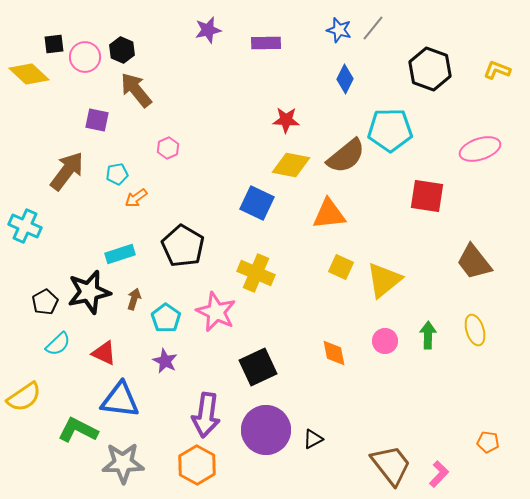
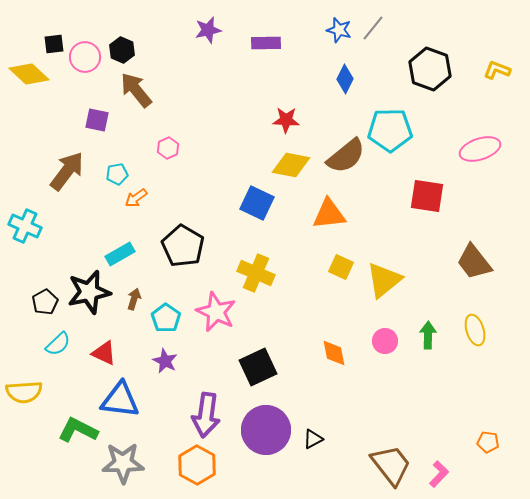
cyan rectangle at (120, 254): rotated 12 degrees counterclockwise
yellow semicircle at (24, 397): moved 5 px up; rotated 30 degrees clockwise
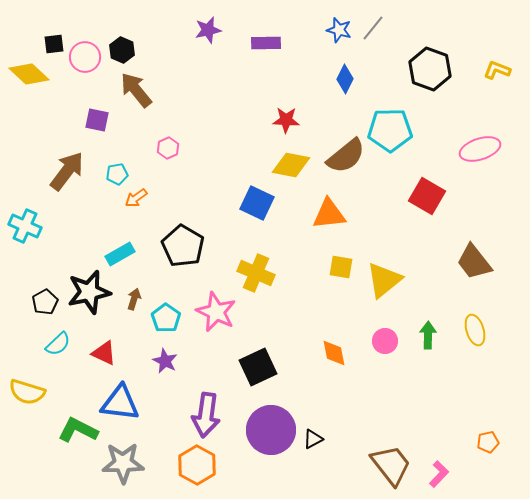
red square at (427, 196): rotated 21 degrees clockwise
yellow square at (341, 267): rotated 15 degrees counterclockwise
yellow semicircle at (24, 392): moved 3 px right; rotated 21 degrees clockwise
blue triangle at (120, 400): moved 3 px down
purple circle at (266, 430): moved 5 px right
orange pentagon at (488, 442): rotated 20 degrees counterclockwise
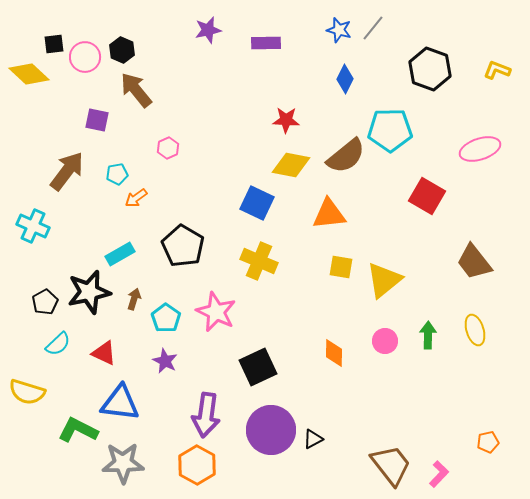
cyan cross at (25, 226): moved 8 px right
yellow cross at (256, 273): moved 3 px right, 12 px up
orange diamond at (334, 353): rotated 12 degrees clockwise
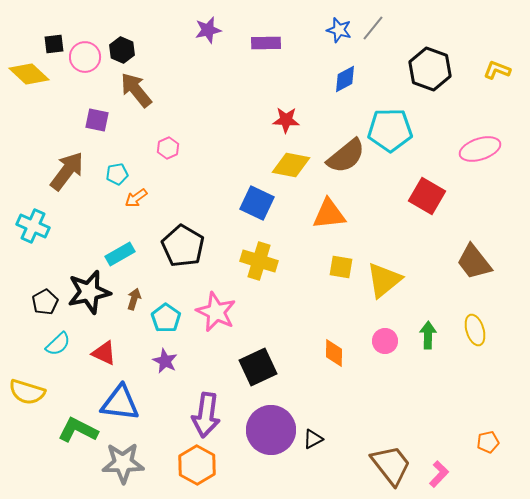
blue diamond at (345, 79): rotated 36 degrees clockwise
yellow cross at (259, 261): rotated 6 degrees counterclockwise
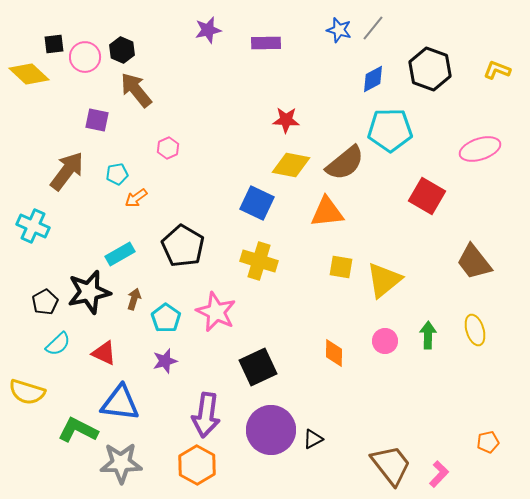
blue diamond at (345, 79): moved 28 px right
brown semicircle at (346, 156): moved 1 px left, 7 px down
orange triangle at (329, 214): moved 2 px left, 2 px up
purple star at (165, 361): rotated 30 degrees clockwise
gray star at (123, 463): moved 2 px left
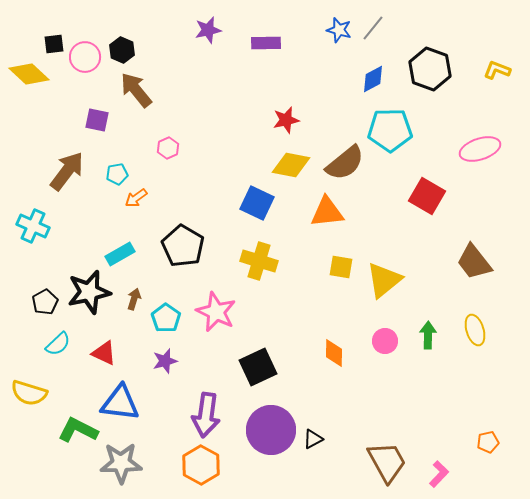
red star at (286, 120): rotated 16 degrees counterclockwise
yellow semicircle at (27, 392): moved 2 px right, 1 px down
orange hexagon at (197, 465): moved 4 px right
brown trapezoid at (391, 465): moved 4 px left, 3 px up; rotated 9 degrees clockwise
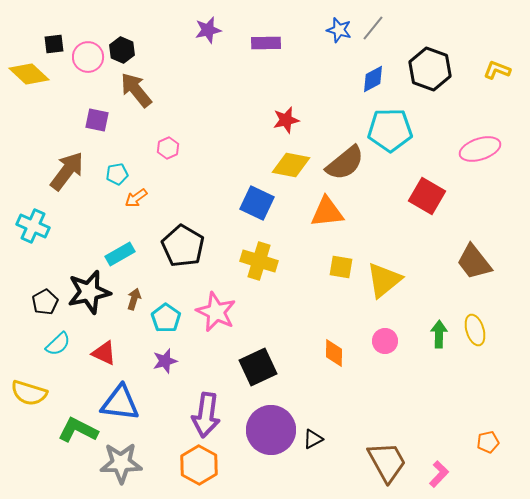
pink circle at (85, 57): moved 3 px right
green arrow at (428, 335): moved 11 px right, 1 px up
orange hexagon at (201, 465): moved 2 px left
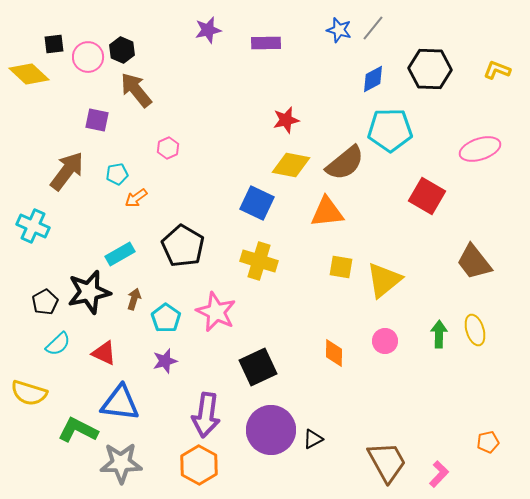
black hexagon at (430, 69): rotated 18 degrees counterclockwise
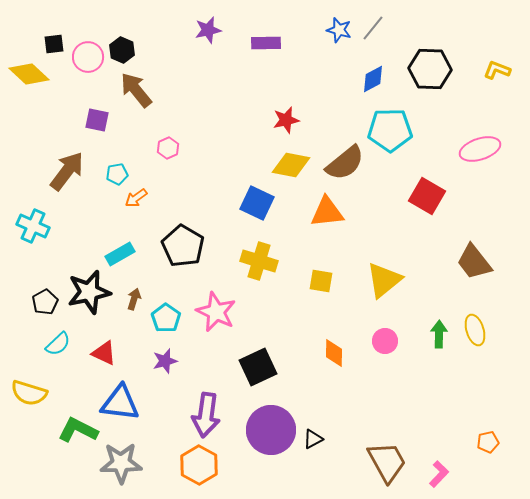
yellow square at (341, 267): moved 20 px left, 14 px down
